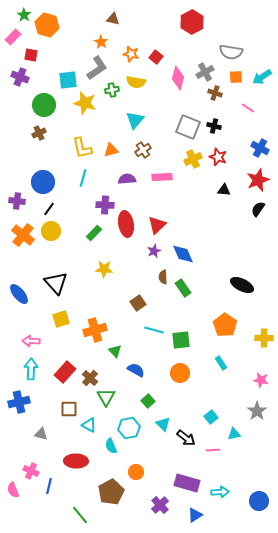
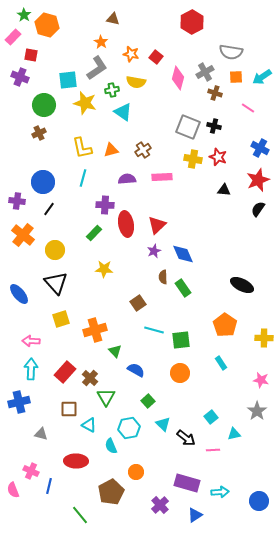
cyan triangle at (135, 120): moved 12 px left, 8 px up; rotated 36 degrees counterclockwise
yellow cross at (193, 159): rotated 36 degrees clockwise
yellow circle at (51, 231): moved 4 px right, 19 px down
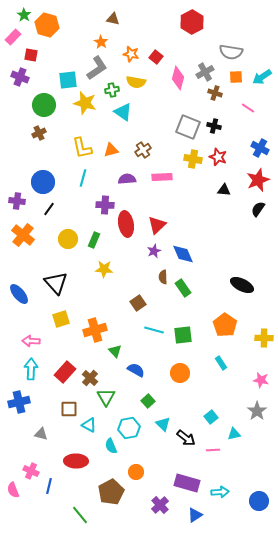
green rectangle at (94, 233): moved 7 px down; rotated 21 degrees counterclockwise
yellow circle at (55, 250): moved 13 px right, 11 px up
green square at (181, 340): moved 2 px right, 5 px up
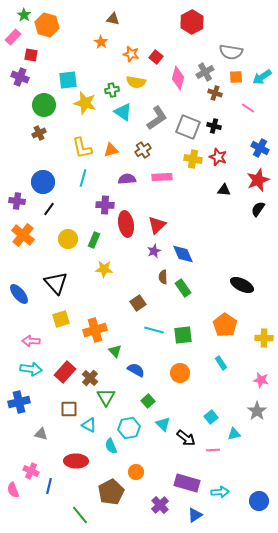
gray L-shape at (97, 68): moved 60 px right, 50 px down
cyan arrow at (31, 369): rotated 95 degrees clockwise
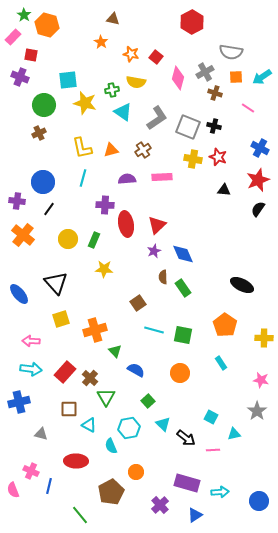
green square at (183, 335): rotated 18 degrees clockwise
cyan square at (211, 417): rotated 24 degrees counterclockwise
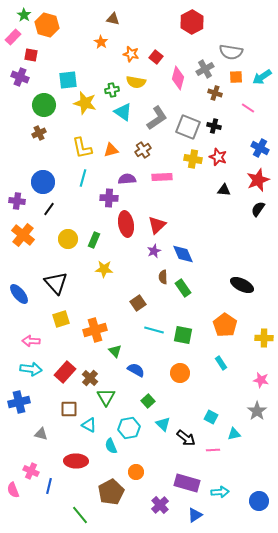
gray cross at (205, 72): moved 3 px up
purple cross at (105, 205): moved 4 px right, 7 px up
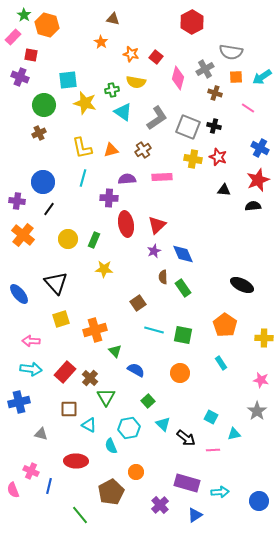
black semicircle at (258, 209): moved 5 px left, 3 px up; rotated 49 degrees clockwise
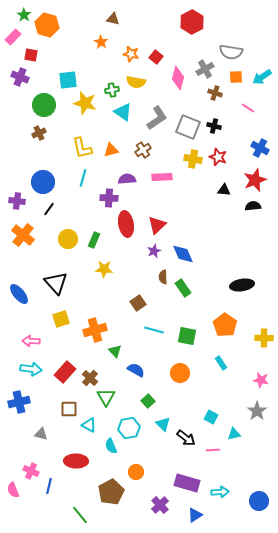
red star at (258, 180): moved 3 px left
black ellipse at (242, 285): rotated 35 degrees counterclockwise
green square at (183, 335): moved 4 px right, 1 px down
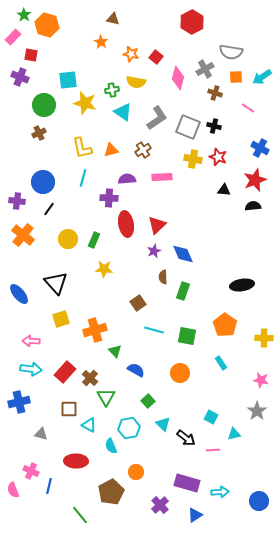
green rectangle at (183, 288): moved 3 px down; rotated 54 degrees clockwise
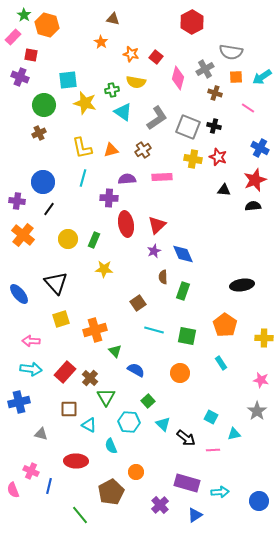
cyan hexagon at (129, 428): moved 6 px up; rotated 15 degrees clockwise
